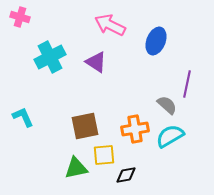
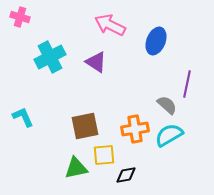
cyan semicircle: moved 1 px left, 1 px up
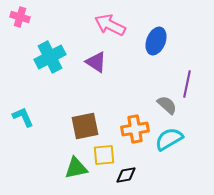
cyan semicircle: moved 4 px down
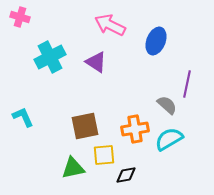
green triangle: moved 3 px left
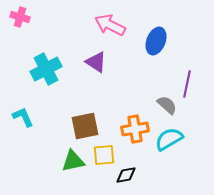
cyan cross: moved 4 px left, 12 px down
green triangle: moved 7 px up
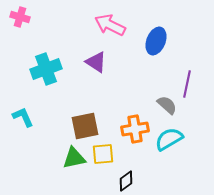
cyan cross: rotated 8 degrees clockwise
yellow square: moved 1 px left, 1 px up
green triangle: moved 1 px right, 3 px up
black diamond: moved 6 px down; rotated 25 degrees counterclockwise
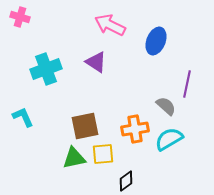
gray semicircle: moved 1 px left, 1 px down
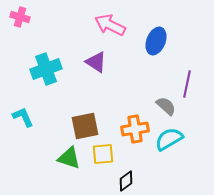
green triangle: moved 5 px left; rotated 30 degrees clockwise
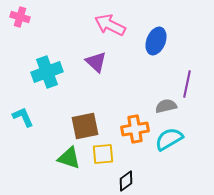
purple triangle: rotated 10 degrees clockwise
cyan cross: moved 1 px right, 3 px down
gray semicircle: rotated 55 degrees counterclockwise
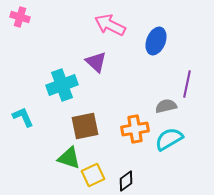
cyan cross: moved 15 px right, 13 px down
yellow square: moved 10 px left, 21 px down; rotated 20 degrees counterclockwise
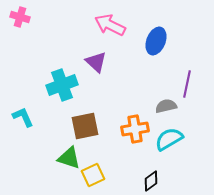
black diamond: moved 25 px right
